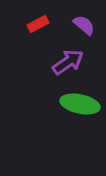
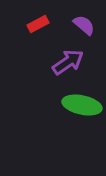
green ellipse: moved 2 px right, 1 px down
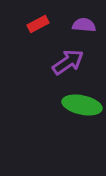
purple semicircle: rotated 35 degrees counterclockwise
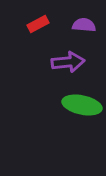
purple arrow: rotated 28 degrees clockwise
